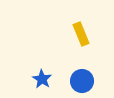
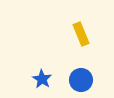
blue circle: moved 1 px left, 1 px up
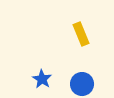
blue circle: moved 1 px right, 4 px down
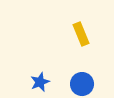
blue star: moved 2 px left, 3 px down; rotated 18 degrees clockwise
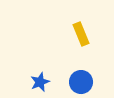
blue circle: moved 1 px left, 2 px up
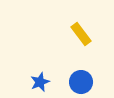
yellow rectangle: rotated 15 degrees counterclockwise
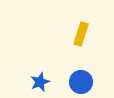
yellow rectangle: rotated 55 degrees clockwise
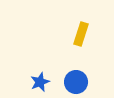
blue circle: moved 5 px left
